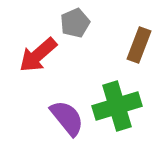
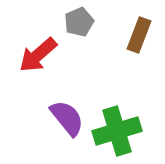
gray pentagon: moved 4 px right, 1 px up
brown rectangle: moved 10 px up
green cross: moved 25 px down
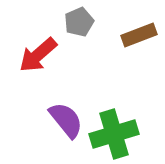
brown rectangle: rotated 48 degrees clockwise
purple semicircle: moved 1 px left, 2 px down
green cross: moved 3 px left, 3 px down
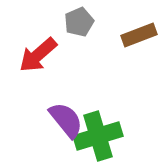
green cross: moved 16 px left, 2 px down
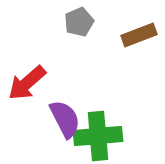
red arrow: moved 11 px left, 28 px down
purple semicircle: moved 1 px left, 1 px up; rotated 12 degrees clockwise
green cross: rotated 12 degrees clockwise
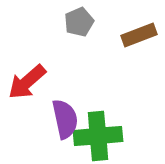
red arrow: moved 1 px up
purple semicircle: rotated 15 degrees clockwise
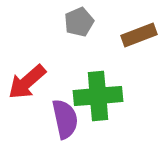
green cross: moved 40 px up
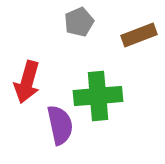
red arrow: rotated 33 degrees counterclockwise
purple semicircle: moved 5 px left, 6 px down
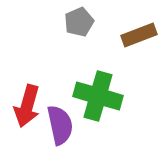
red arrow: moved 24 px down
green cross: rotated 21 degrees clockwise
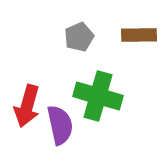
gray pentagon: moved 15 px down
brown rectangle: rotated 20 degrees clockwise
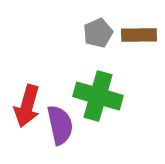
gray pentagon: moved 19 px right, 4 px up
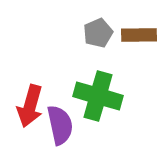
red arrow: moved 3 px right
